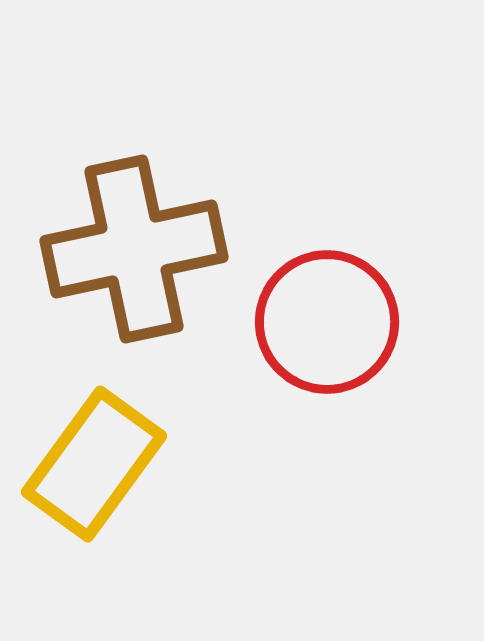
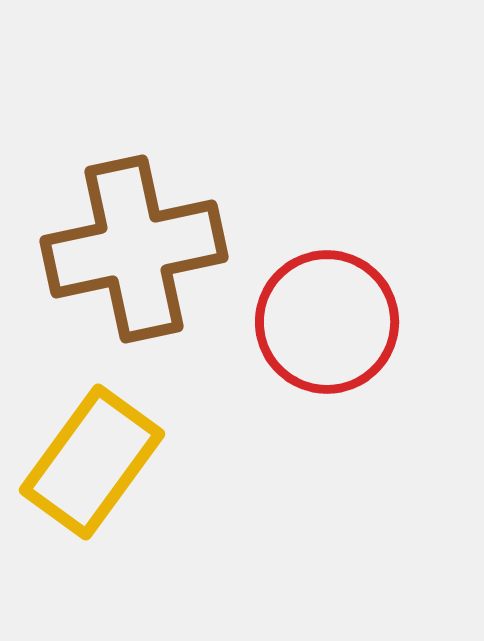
yellow rectangle: moved 2 px left, 2 px up
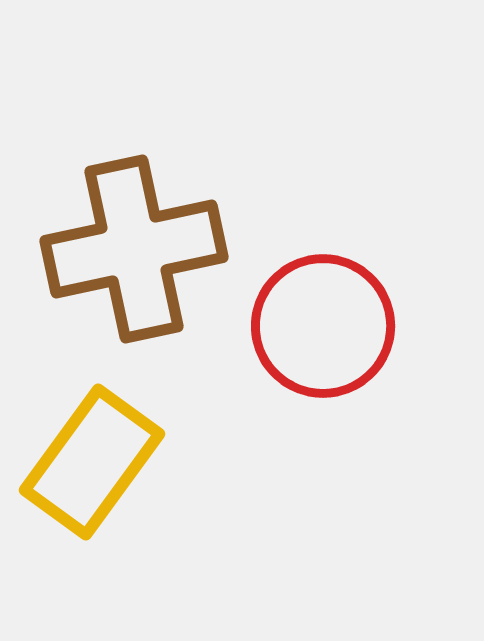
red circle: moved 4 px left, 4 px down
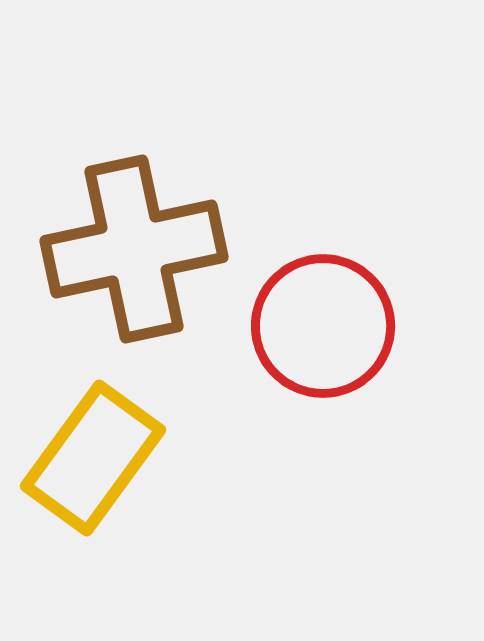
yellow rectangle: moved 1 px right, 4 px up
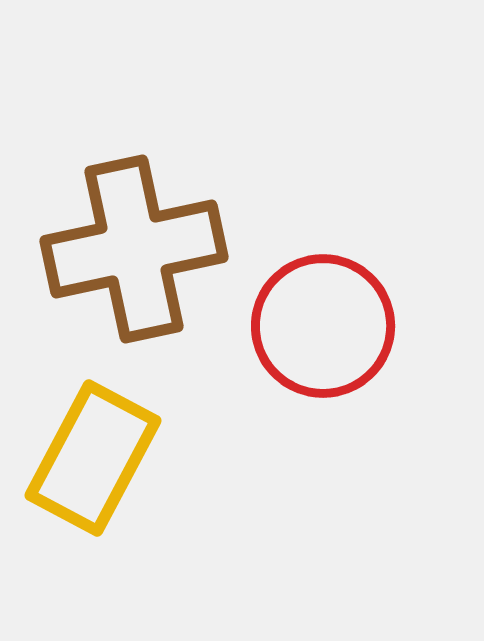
yellow rectangle: rotated 8 degrees counterclockwise
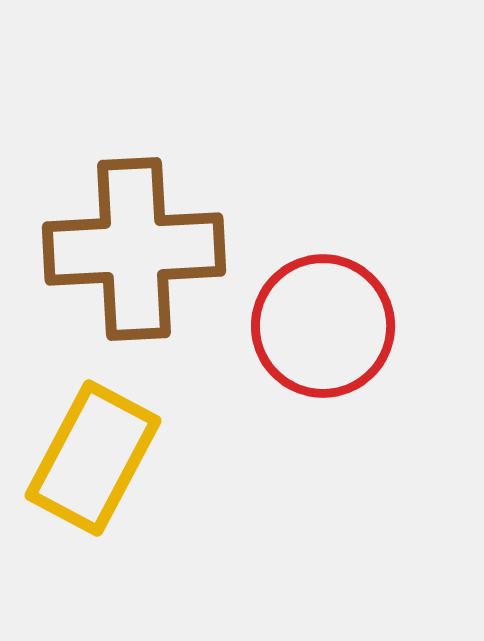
brown cross: rotated 9 degrees clockwise
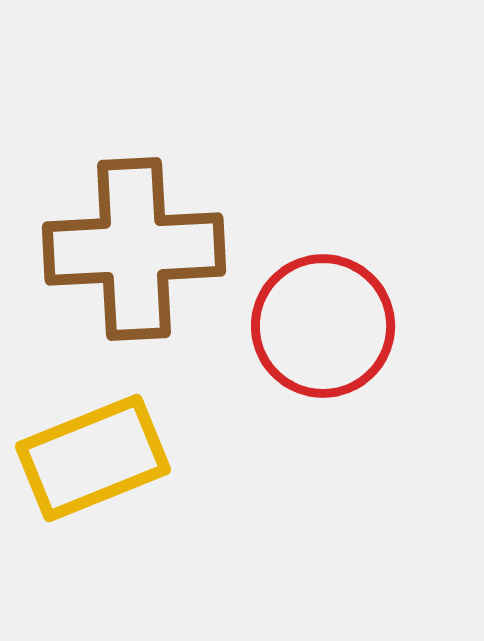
yellow rectangle: rotated 40 degrees clockwise
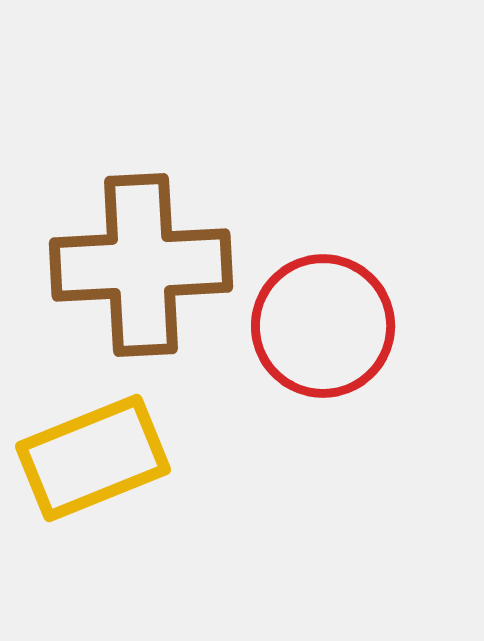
brown cross: moved 7 px right, 16 px down
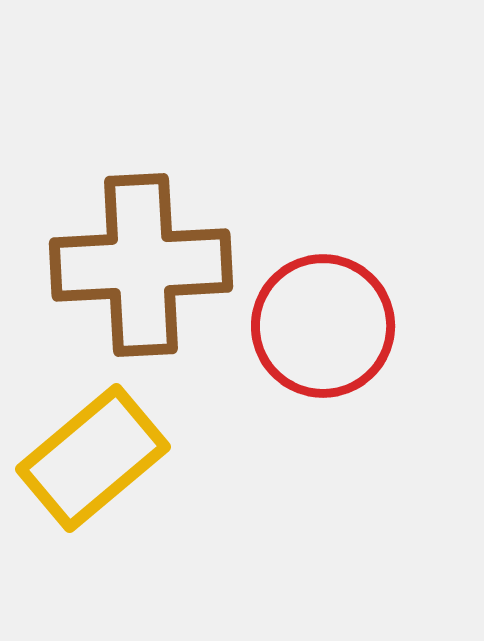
yellow rectangle: rotated 18 degrees counterclockwise
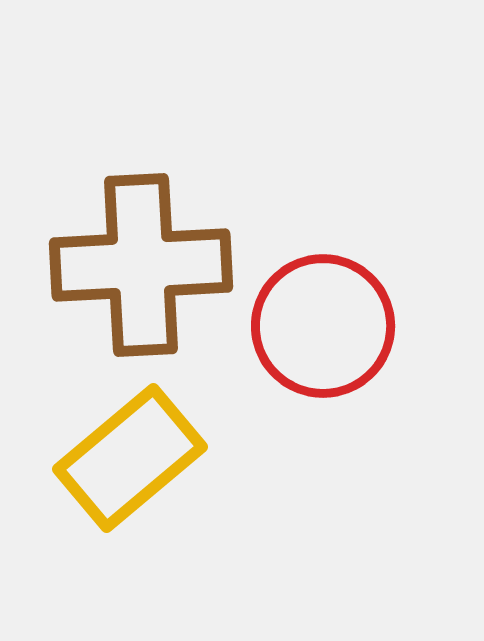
yellow rectangle: moved 37 px right
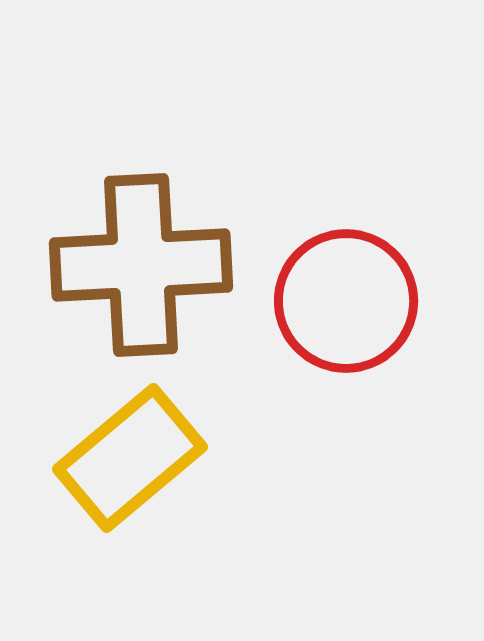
red circle: moved 23 px right, 25 px up
